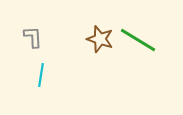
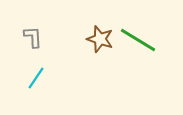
cyan line: moved 5 px left, 3 px down; rotated 25 degrees clockwise
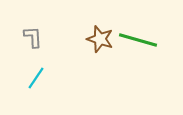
green line: rotated 15 degrees counterclockwise
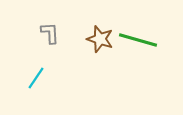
gray L-shape: moved 17 px right, 4 px up
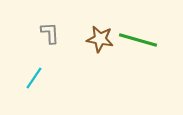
brown star: rotated 8 degrees counterclockwise
cyan line: moved 2 px left
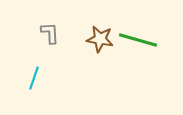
cyan line: rotated 15 degrees counterclockwise
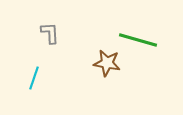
brown star: moved 7 px right, 24 px down
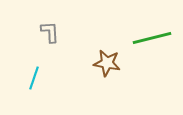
gray L-shape: moved 1 px up
green line: moved 14 px right, 2 px up; rotated 30 degrees counterclockwise
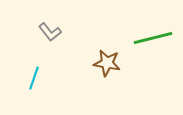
gray L-shape: rotated 145 degrees clockwise
green line: moved 1 px right
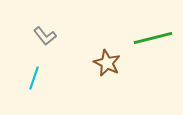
gray L-shape: moved 5 px left, 4 px down
brown star: rotated 16 degrees clockwise
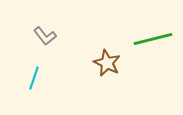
green line: moved 1 px down
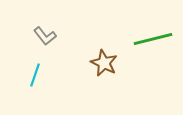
brown star: moved 3 px left
cyan line: moved 1 px right, 3 px up
